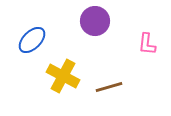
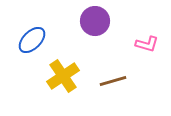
pink L-shape: rotated 80 degrees counterclockwise
yellow cross: rotated 28 degrees clockwise
brown line: moved 4 px right, 6 px up
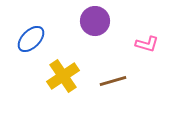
blue ellipse: moved 1 px left, 1 px up
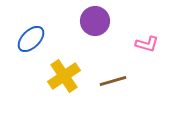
yellow cross: moved 1 px right
